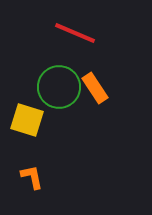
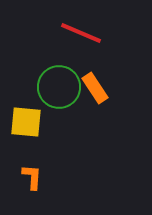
red line: moved 6 px right
yellow square: moved 1 px left, 2 px down; rotated 12 degrees counterclockwise
orange L-shape: rotated 16 degrees clockwise
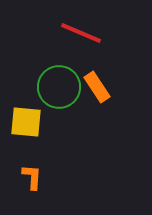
orange rectangle: moved 2 px right, 1 px up
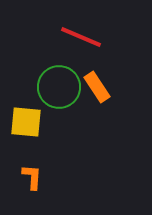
red line: moved 4 px down
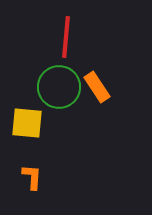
red line: moved 15 px left; rotated 72 degrees clockwise
yellow square: moved 1 px right, 1 px down
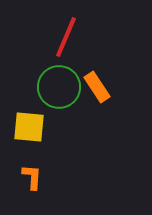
red line: rotated 18 degrees clockwise
yellow square: moved 2 px right, 4 px down
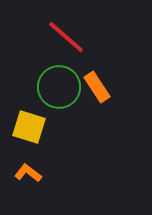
red line: rotated 72 degrees counterclockwise
yellow square: rotated 12 degrees clockwise
orange L-shape: moved 4 px left, 4 px up; rotated 56 degrees counterclockwise
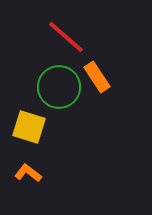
orange rectangle: moved 10 px up
